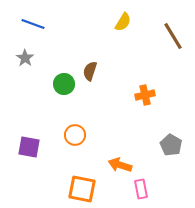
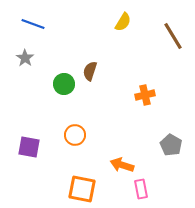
orange arrow: moved 2 px right
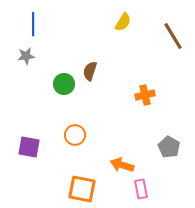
blue line: rotated 70 degrees clockwise
gray star: moved 1 px right, 2 px up; rotated 30 degrees clockwise
gray pentagon: moved 2 px left, 2 px down
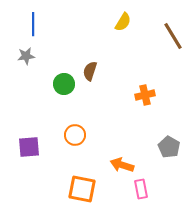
purple square: rotated 15 degrees counterclockwise
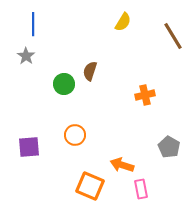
gray star: rotated 30 degrees counterclockwise
orange square: moved 8 px right, 3 px up; rotated 12 degrees clockwise
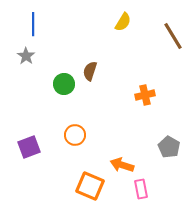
purple square: rotated 15 degrees counterclockwise
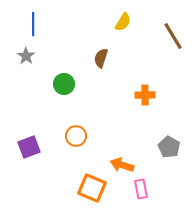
brown semicircle: moved 11 px right, 13 px up
orange cross: rotated 12 degrees clockwise
orange circle: moved 1 px right, 1 px down
orange square: moved 2 px right, 2 px down
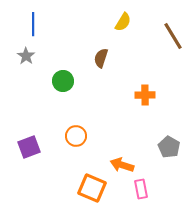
green circle: moved 1 px left, 3 px up
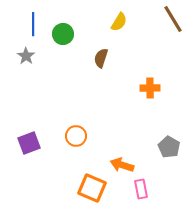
yellow semicircle: moved 4 px left
brown line: moved 17 px up
green circle: moved 47 px up
orange cross: moved 5 px right, 7 px up
purple square: moved 4 px up
